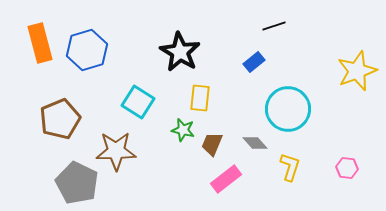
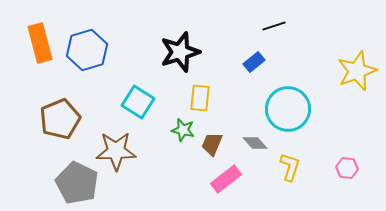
black star: rotated 24 degrees clockwise
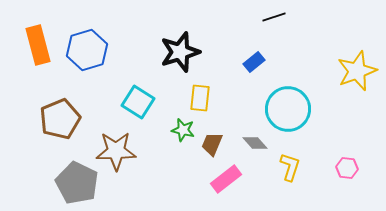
black line: moved 9 px up
orange rectangle: moved 2 px left, 2 px down
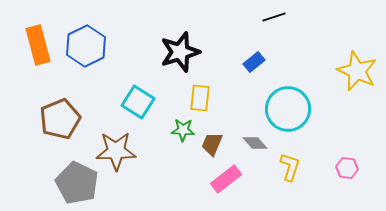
blue hexagon: moved 1 px left, 4 px up; rotated 9 degrees counterclockwise
yellow star: rotated 27 degrees counterclockwise
green star: rotated 10 degrees counterclockwise
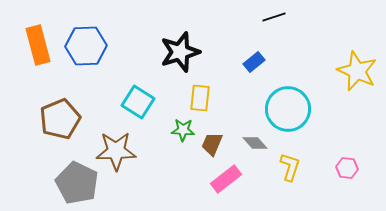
blue hexagon: rotated 24 degrees clockwise
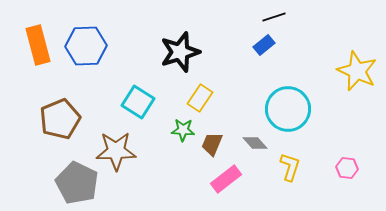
blue rectangle: moved 10 px right, 17 px up
yellow rectangle: rotated 28 degrees clockwise
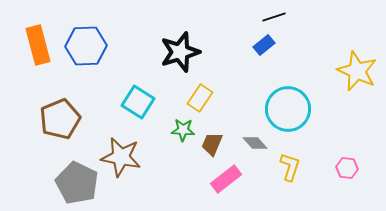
brown star: moved 5 px right, 6 px down; rotated 12 degrees clockwise
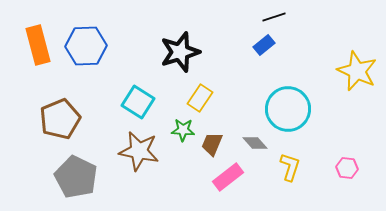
brown star: moved 18 px right, 6 px up
pink rectangle: moved 2 px right, 2 px up
gray pentagon: moved 1 px left, 6 px up
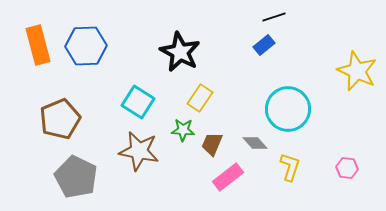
black star: rotated 27 degrees counterclockwise
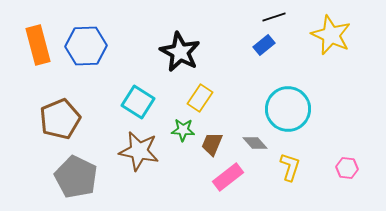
yellow star: moved 26 px left, 36 px up
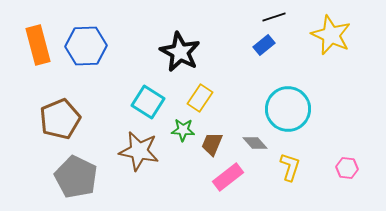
cyan square: moved 10 px right
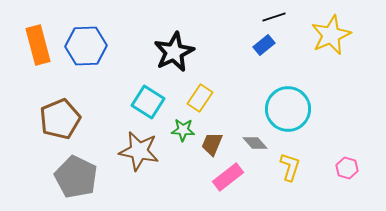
yellow star: rotated 24 degrees clockwise
black star: moved 6 px left; rotated 18 degrees clockwise
pink hexagon: rotated 10 degrees clockwise
